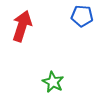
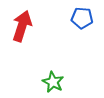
blue pentagon: moved 2 px down
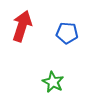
blue pentagon: moved 15 px left, 15 px down
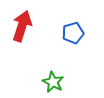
blue pentagon: moved 6 px right; rotated 20 degrees counterclockwise
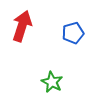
green star: moved 1 px left
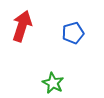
green star: moved 1 px right, 1 px down
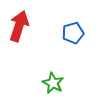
red arrow: moved 3 px left
